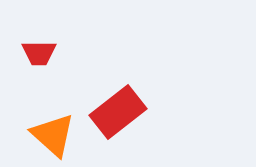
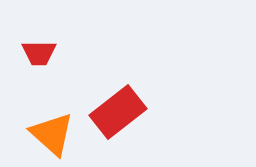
orange triangle: moved 1 px left, 1 px up
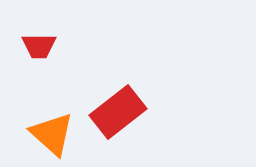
red trapezoid: moved 7 px up
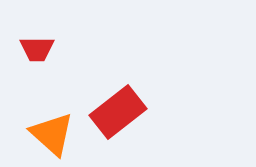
red trapezoid: moved 2 px left, 3 px down
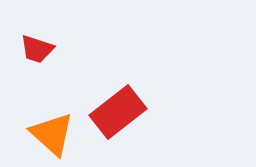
red trapezoid: rotated 18 degrees clockwise
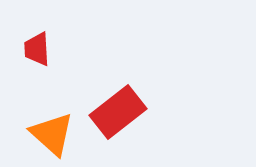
red trapezoid: rotated 69 degrees clockwise
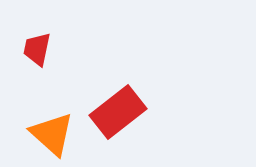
red trapezoid: rotated 15 degrees clockwise
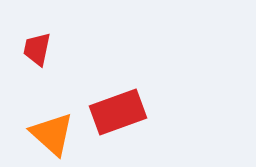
red rectangle: rotated 18 degrees clockwise
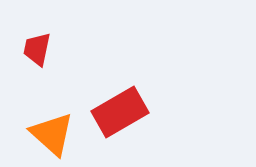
red rectangle: moved 2 px right; rotated 10 degrees counterclockwise
